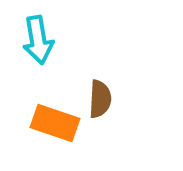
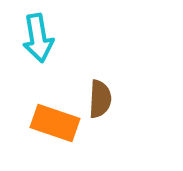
cyan arrow: moved 2 px up
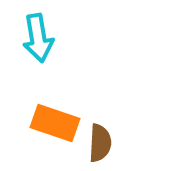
brown semicircle: moved 44 px down
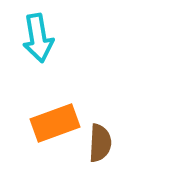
orange rectangle: rotated 39 degrees counterclockwise
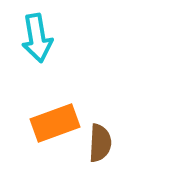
cyan arrow: moved 1 px left
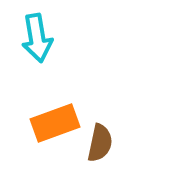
brown semicircle: rotated 9 degrees clockwise
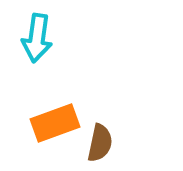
cyan arrow: rotated 18 degrees clockwise
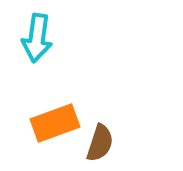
brown semicircle: rotated 6 degrees clockwise
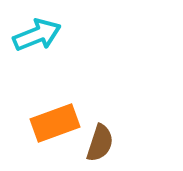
cyan arrow: moved 3 px up; rotated 120 degrees counterclockwise
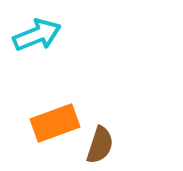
brown semicircle: moved 2 px down
